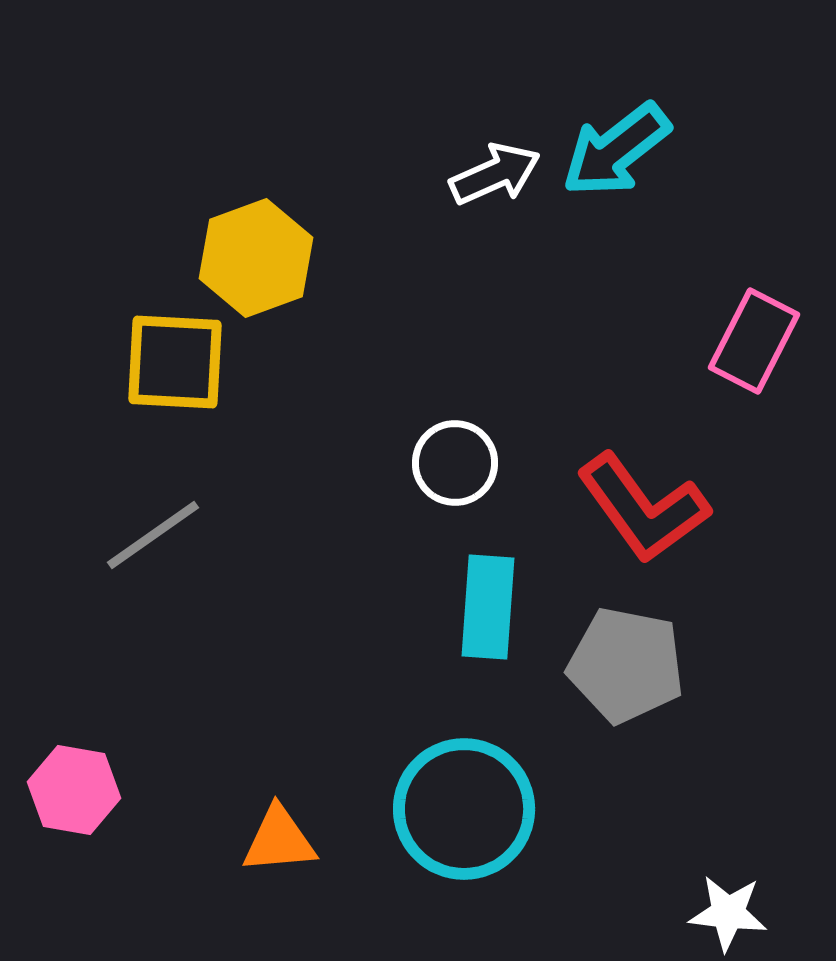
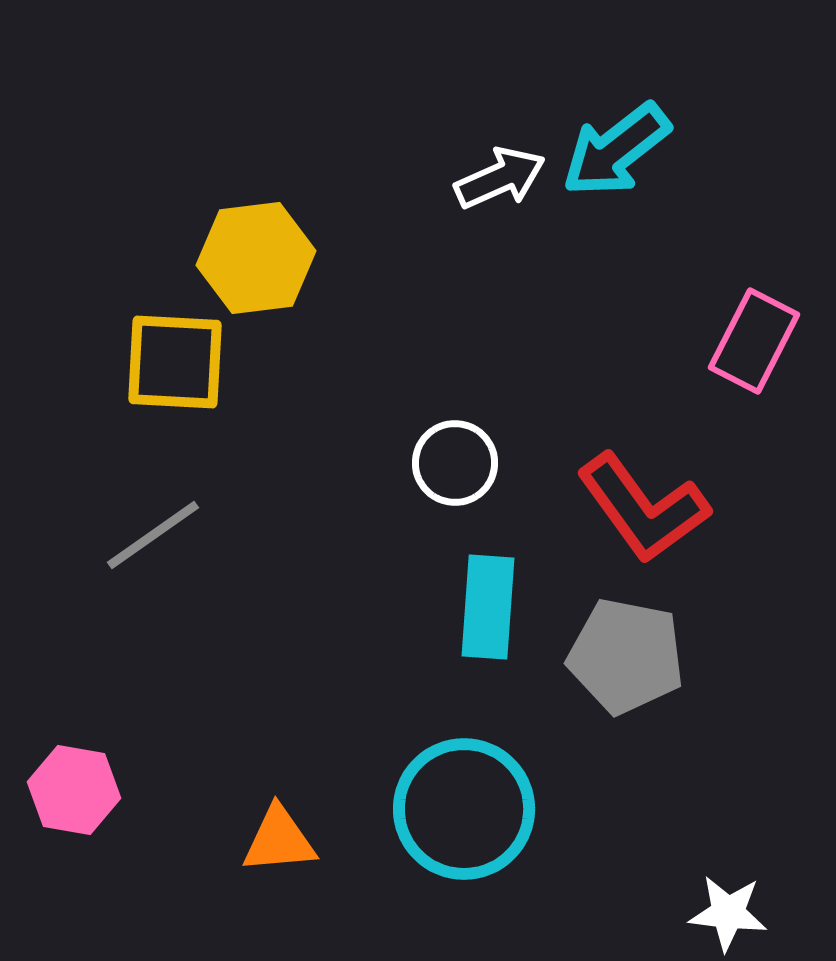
white arrow: moved 5 px right, 4 px down
yellow hexagon: rotated 13 degrees clockwise
gray pentagon: moved 9 px up
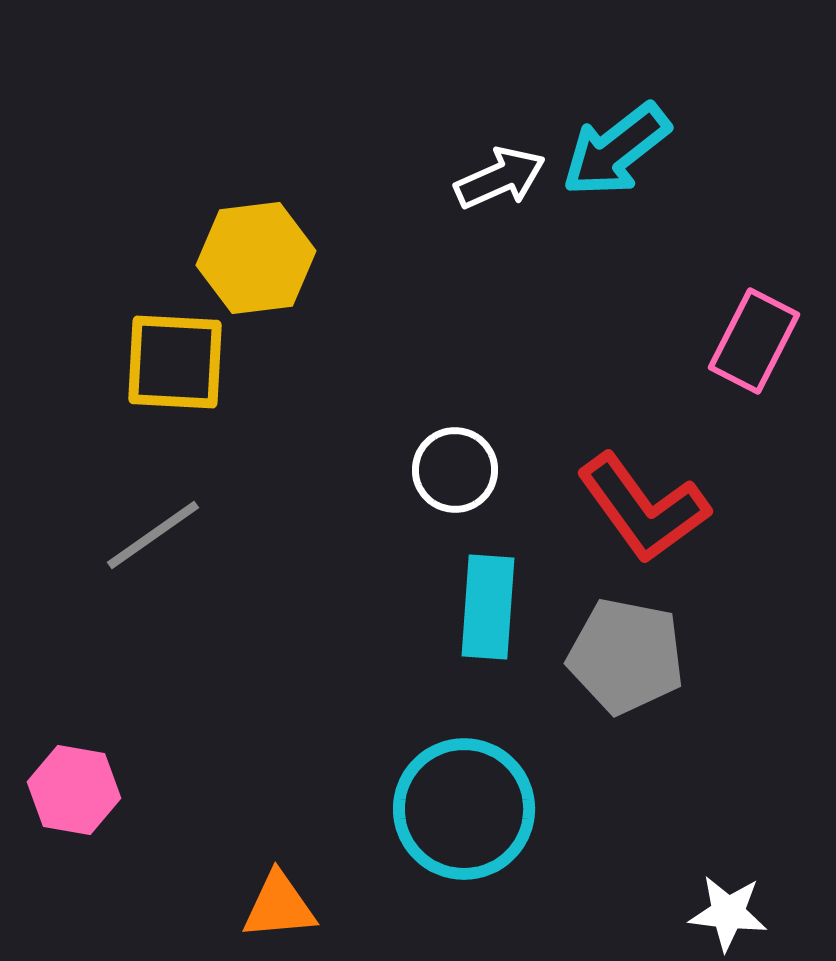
white circle: moved 7 px down
orange triangle: moved 66 px down
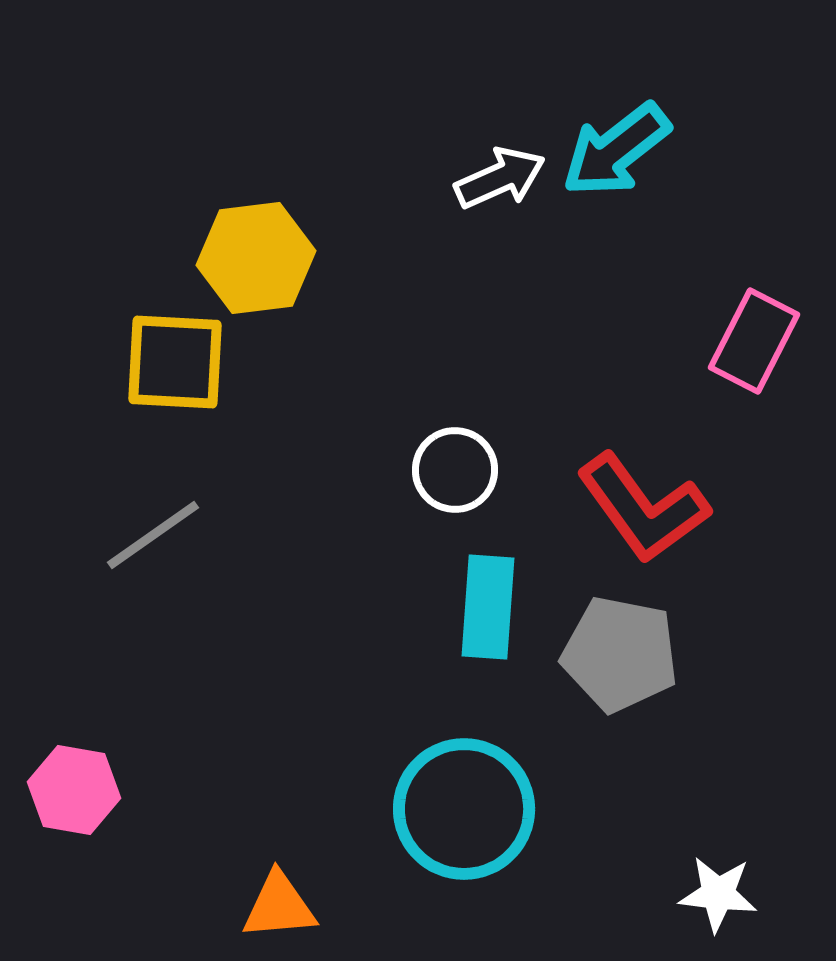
gray pentagon: moved 6 px left, 2 px up
white star: moved 10 px left, 19 px up
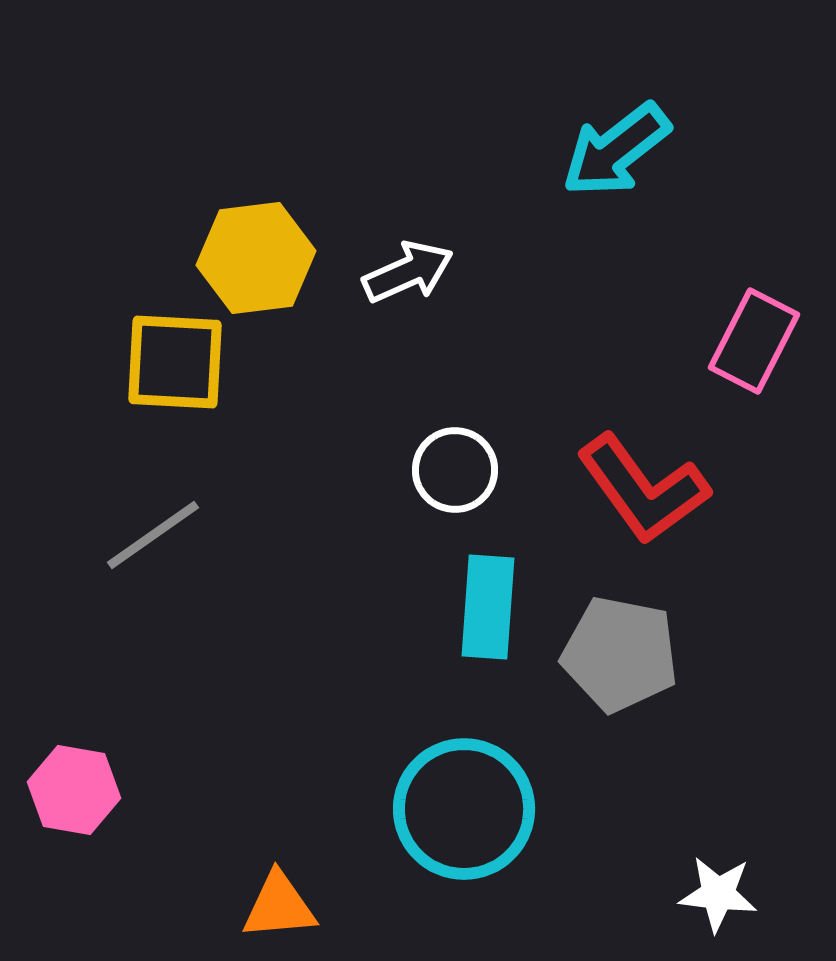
white arrow: moved 92 px left, 94 px down
red L-shape: moved 19 px up
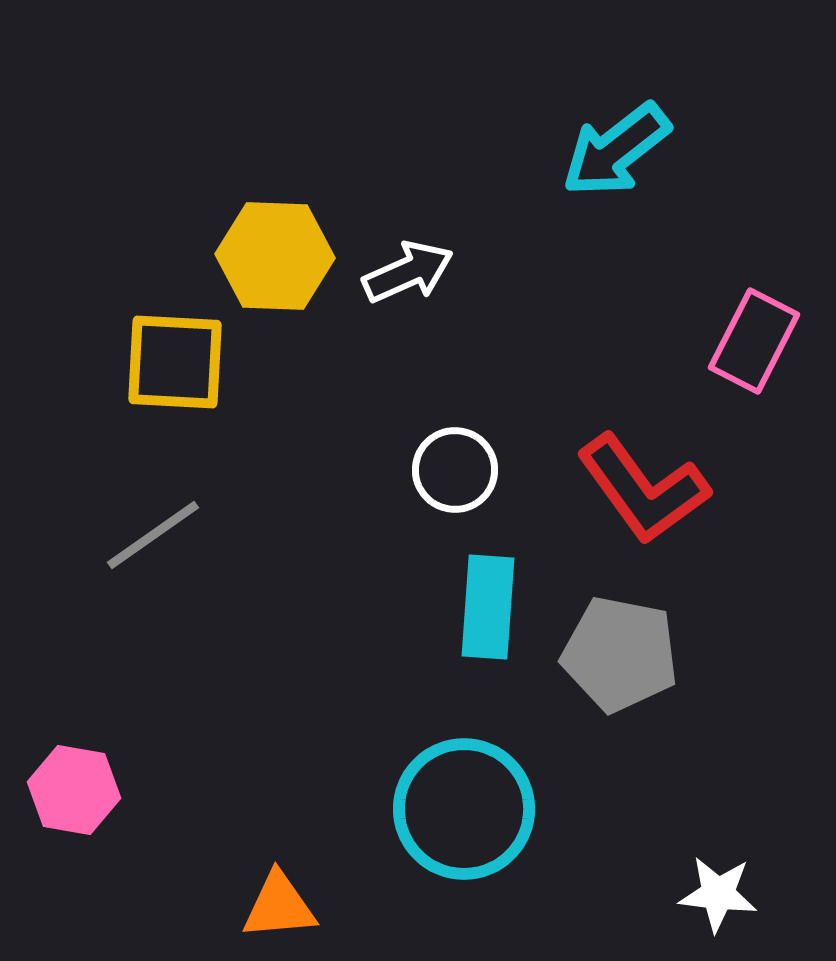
yellow hexagon: moved 19 px right, 2 px up; rotated 9 degrees clockwise
